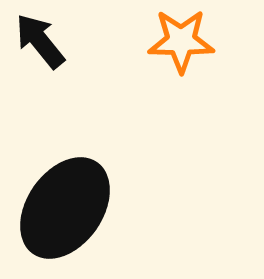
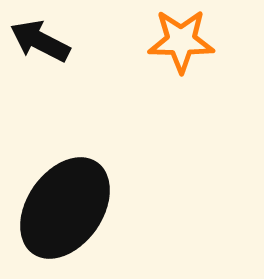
black arrow: rotated 24 degrees counterclockwise
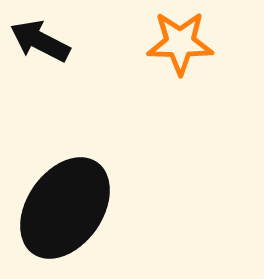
orange star: moved 1 px left, 2 px down
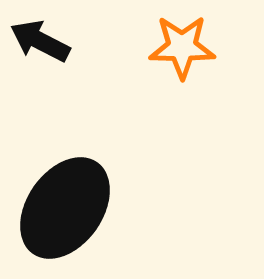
orange star: moved 2 px right, 4 px down
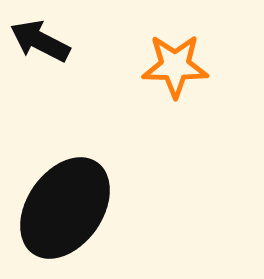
orange star: moved 7 px left, 19 px down
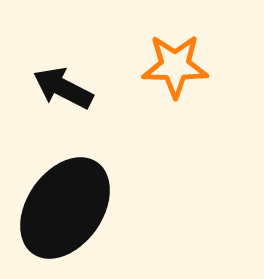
black arrow: moved 23 px right, 47 px down
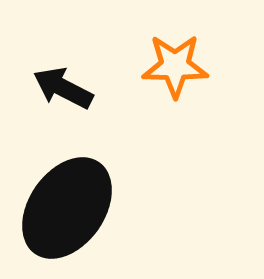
black ellipse: moved 2 px right
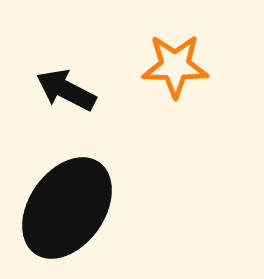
black arrow: moved 3 px right, 2 px down
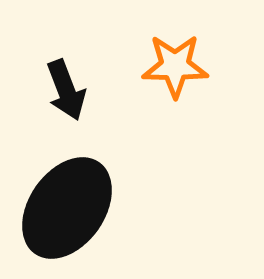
black arrow: rotated 138 degrees counterclockwise
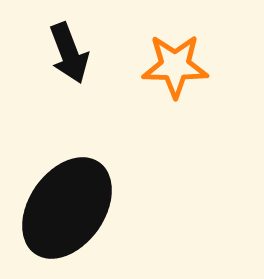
black arrow: moved 3 px right, 37 px up
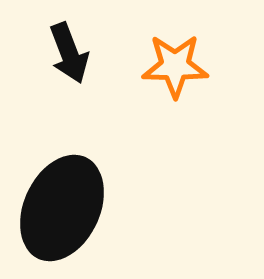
black ellipse: moved 5 px left; rotated 10 degrees counterclockwise
